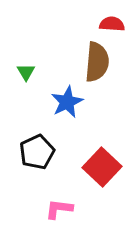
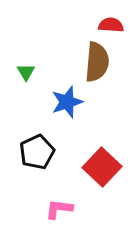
red semicircle: moved 1 px left, 1 px down
blue star: rotated 8 degrees clockwise
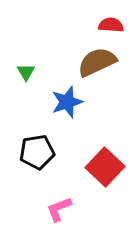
brown semicircle: rotated 120 degrees counterclockwise
black pentagon: rotated 16 degrees clockwise
red square: moved 3 px right
pink L-shape: rotated 28 degrees counterclockwise
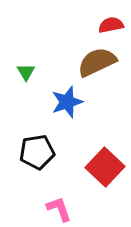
red semicircle: rotated 15 degrees counterclockwise
pink L-shape: rotated 92 degrees clockwise
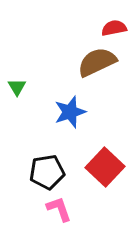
red semicircle: moved 3 px right, 3 px down
green triangle: moved 9 px left, 15 px down
blue star: moved 3 px right, 10 px down
black pentagon: moved 10 px right, 20 px down
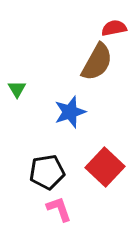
brown semicircle: rotated 144 degrees clockwise
green triangle: moved 2 px down
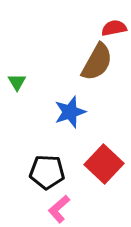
green triangle: moved 7 px up
red square: moved 1 px left, 3 px up
black pentagon: rotated 12 degrees clockwise
pink L-shape: rotated 112 degrees counterclockwise
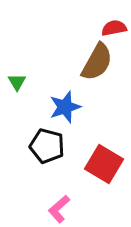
blue star: moved 5 px left, 5 px up
red square: rotated 12 degrees counterclockwise
black pentagon: moved 26 px up; rotated 12 degrees clockwise
